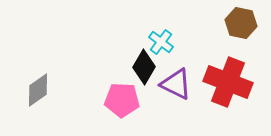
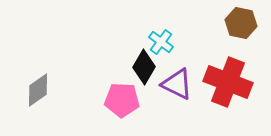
purple triangle: moved 1 px right
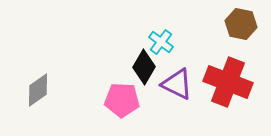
brown hexagon: moved 1 px down
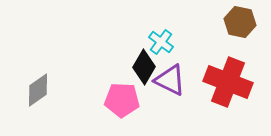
brown hexagon: moved 1 px left, 2 px up
purple triangle: moved 7 px left, 4 px up
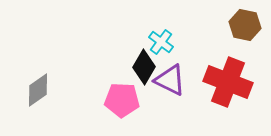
brown hexagon: moved 5 px right, 3 px down
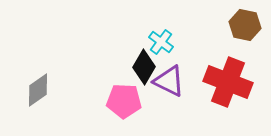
purple triangle: moved 1 px left, 1 px down
pink pentagon: moved 2 px right, 1 px down
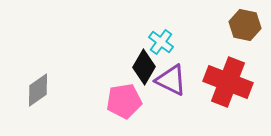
purple triangle: moved 2 px right, 1 px up
pink pentagon: rotated 12 degrees counterclockwise
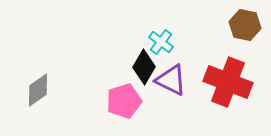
pink pentagon: rotated 8 degrees counterclockwise
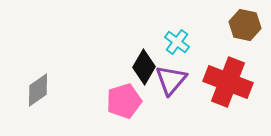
cyan cross: moved 16 px right
purple triangle: rotated 44 degrees clockwise
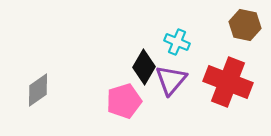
cyan cross: rotated 15 degrees counterclockwise
